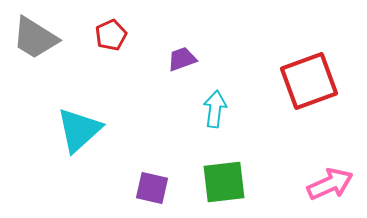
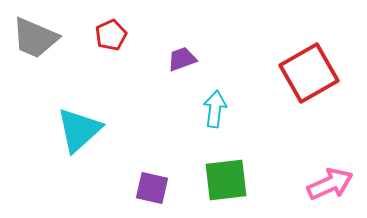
gray trapezoid: rotated 9 degrees counterclockwise
red square: moved 8 px up; rotated 10 degrees counterclockwise
green square: moved 2 px right, 2 px up
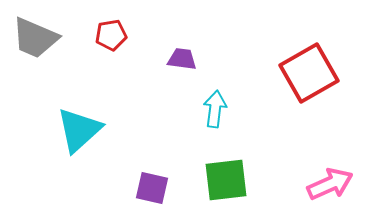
red pentagon: rotated 16 degrees clockwise
purple trapezoid: rotated 28 degrees clockwise
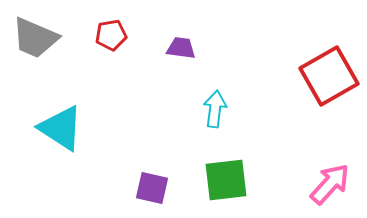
purple trapezoid: moved 1 px left, 11 px up
red square: moved 20 px right, 3 px down
cyan triangle: moved 18 px left, 2 px up; rotated 45 degrees counterclockwise
pink arrow: rotated 24 degrees counterclockwise
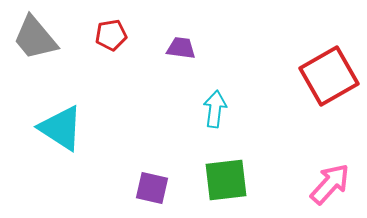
gray trapezoid: rotated 27 degrees clockwise
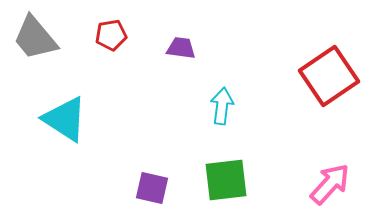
red square: rotated 4 degrees counterclockwise
cyan arrow: moved 7 px right, 3 px up
cyan triangle: moved 4 px right, 9 px up
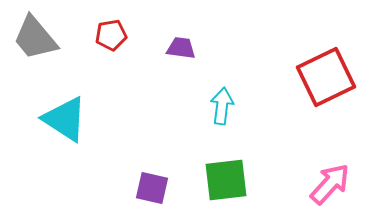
red square: moved 3 px left, 1 px down; rotated 8 degrees clockwise
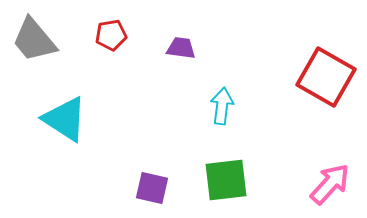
gray trapezoid: moved 1 px left, 2 px down
red square: rotated 34 degrees counterclockwise
